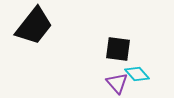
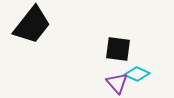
black trapezoid: moved 2 px left, 1 px up
cyan diamond: rotated 25 degrees counterclockwise
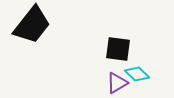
cyan diamond: rotated 20 degrees clockwise
purple triangle: rotated 40 degrees clockwise
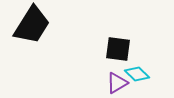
black trapezoid: rotated 6 degrees counterclockwise
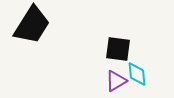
cyan diamond: rotated 40 degrees clockwise
purple triangle: moved 1 px left, 2 px up
